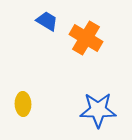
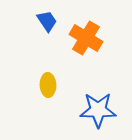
blue trapezoid: rotated 25 degrees clockwise
yellow ellipse: moved 25 px right, 19 px up
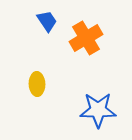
orange cross: rotated 28 degrees clockwise
yellow ellipse: moved 11 px left, 1 px up
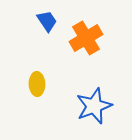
blue star: moved 4 px left, 4 px up; rotated 21 degrees counterclockwise
